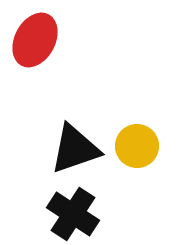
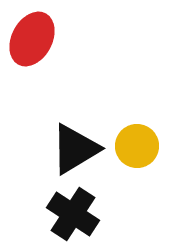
red ellipse: moved 3 px left, 1 px up
black triangle: rotated 12 degrees counterclockwise
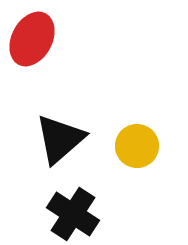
black triangle: moved 15 px left, 10 px up; rotated 10 degrees counterclockwise
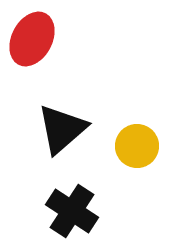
black triangle: moved 2 px right, 10 px up
black cross: moved 1 px left, 3 px up
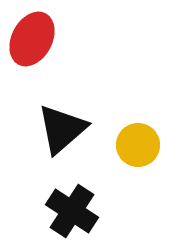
yellow circle: moved 1 px right, 1 px up
